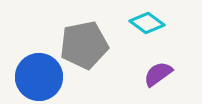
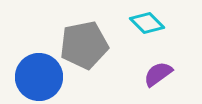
cyan diamond: rotated 8 degrees clockwise
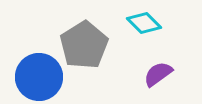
cyan diamond: moved 3 px left
gray pentagon: rotated 21 degrees counterclockwise
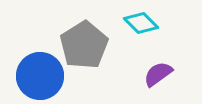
cyan diamond: moved 3 px left
blue circle: moved 1 px right, 1 px up
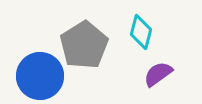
cyan diamond: moved 9 px down; rotated 60 degrees clockwise
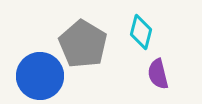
gray pentagon: moved 1 px left, 1 px up; rotated 9 degrees counterclockwise
purple semicircle: rotated 68 degrees counterclockwise
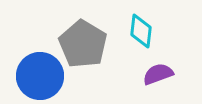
cyan diamond: moved 1 px up; rotated 8 degrees counterclockwise
purple semicircle: rotated 84 degrees clockwise
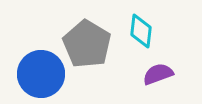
gray pentagon: moved 4 px right
blue circle: moved 1 px right, 2 px up
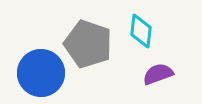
gray pentagon: moved 1 px right; rotated 12 degrees counterclockwise
blue circle: moved 1 px up
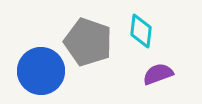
gray pentagon: moved 2 px up
blue circle: moved 2 px up
